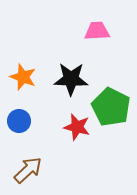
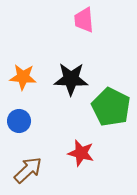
pink trapezoid: moved 13 px left, 11 px up; rotated 92 degrees counterclockwise
orange star: rotated 16 degrees counterclockwise
red star: moved 4 px right, 26 px down
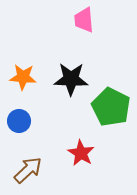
red star: rotated 16 degrees clockwise
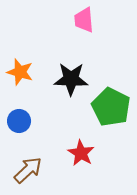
orange star: moved 3 px left, 5 px up; rotated 12 degrees clockwise
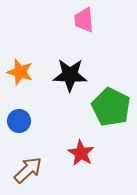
black star: moved 1 px left, 4 px up
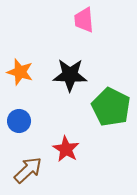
red star: moved 15 px left, 4 px up
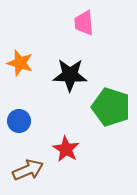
pink trapezoid: moved 3 px down
orange star: moved 9 px up
green pentagon: rotated 9 degrees counterclockwise
brown arrow: rotated 20 degrees clockwise
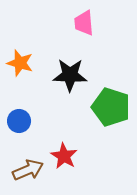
red star: moved 2 px left, 7 px down
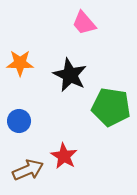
pink trapezoid: rotated 36 degrees counterclockwise
orange star: rotated 16 degrees counterclockwise
black star: rotated 24 degrees clockwise
green pentagon: rotated 9 degrees counterclockwise
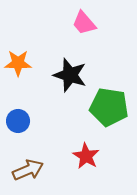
orange star: moved 2 px left
black star: rotated 8 degrees counterclockwise
green pentagon: moved 2 px left
blue circle: moved 1 px left
red star: moved 22 px right
